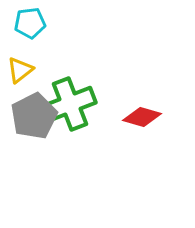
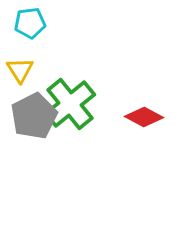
yellow triangle: rotated 24 degrees counterclockwise
green cross: rotated 18 degrees counterclockwise
red diamond: moved 2 px right; rotated 12 degrees clockwise
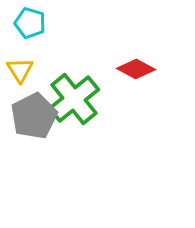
cyan pentagon: rotated 24 degrees clockwise
green cross: moved 4 px right, 5 px up
red diamond: moved 8 px left, 48 px up
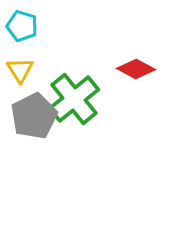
cyan pentagon: moved 8 px left, 3 px down
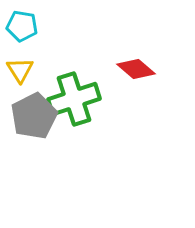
cyan pentagon: rotated 8 degrees counterclockwise
red diamond: rotated 12 degrees clockwise
green cross: rotated 21 degrees clockwise
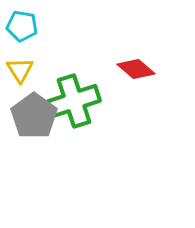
green cross: moved 2 px down
gray pentagon: rotated 9 degrees counterclockwise
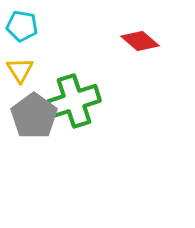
red diamond: moved 4 px right, 28 px up
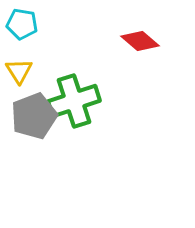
cyan pentagon: moved 2 px up
yellow triangle: moved 1 px left, 1 px down
gray pentagon: rotated 15 degrees clockwise
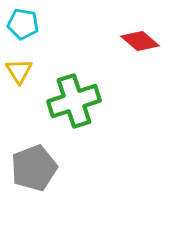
cyan pentagon: moved 1 px right
gray pentagon: moved 52 px down
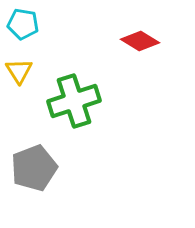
red diamond: rotated 9 degrees counterclockwise
